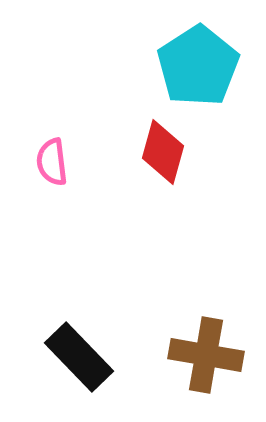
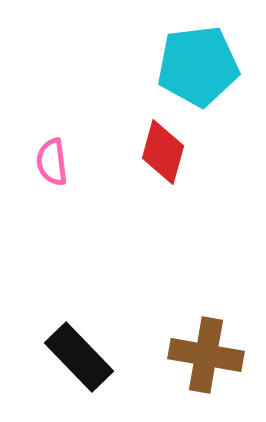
cyan pentagon: rotated 26 degrees clockwise
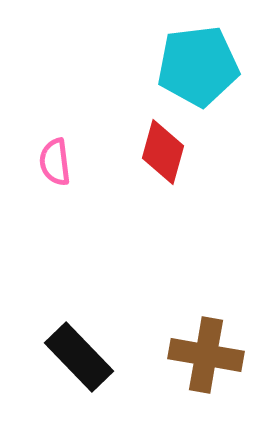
pink semicircle: moved 3 px right
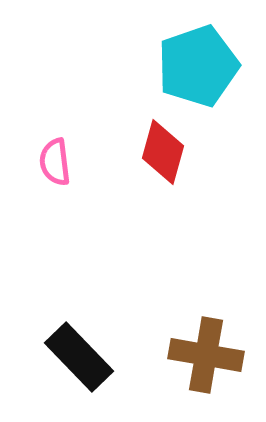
cyan pentagon: rotated 12 degrees counterclockwise
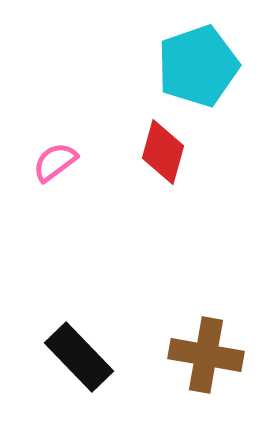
pink semicircle: rotated 60 degrees clockwise
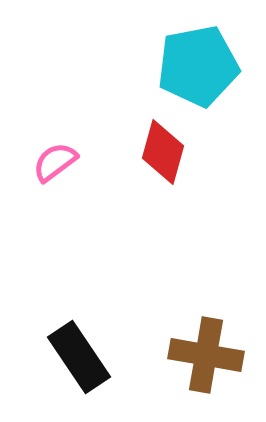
cyan pentagon: rotated 8 degrees clockwise
black rectangle: rotated 10 degrees clockwise
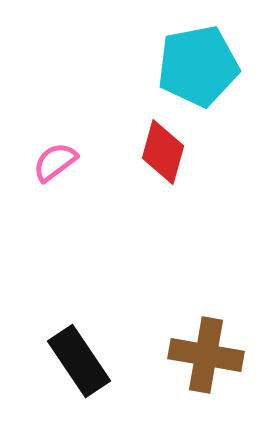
black rectangle: moved 4 px down
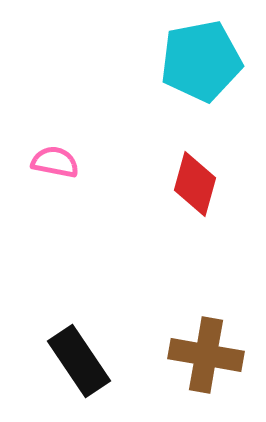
cyan pentagon: moved 3 px right, 5 px up
red diamond: moved 32 px right, 32 px down
pink semicircle: rotated 48 degrees clockwise
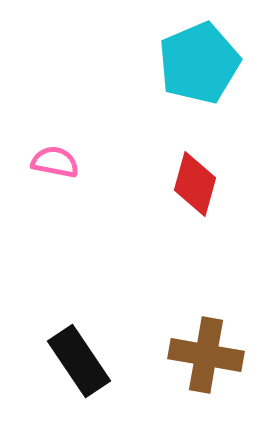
cyan pentagon: moved 2 px left, 2 px down; rotated 12 degrees counterclockwise
